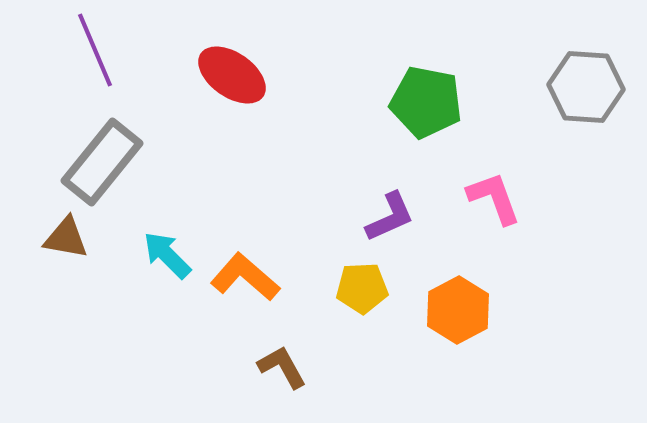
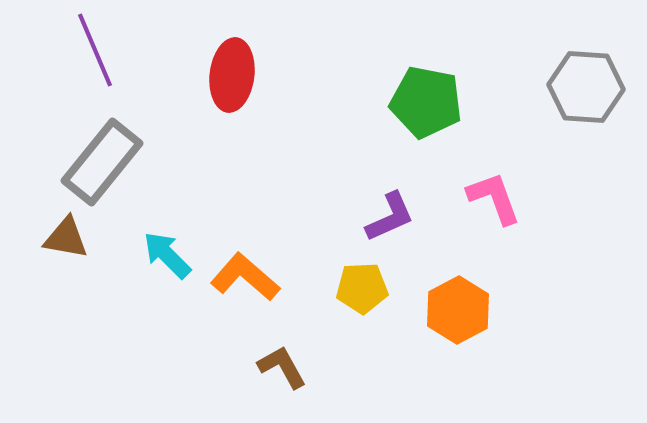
red ellipse: rotated 62 degrees clockwise
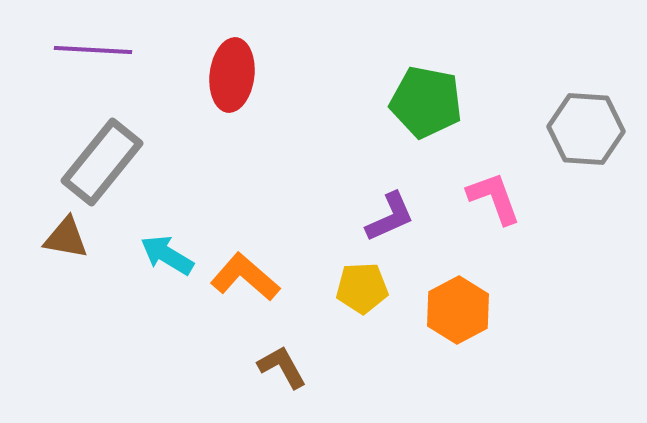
purple line: moved 2 px left; rotated 64 degrees counterclockwise
gray hexagon: moved 42 px down
cyan arrow: rotated 14 degrees counterclockwise
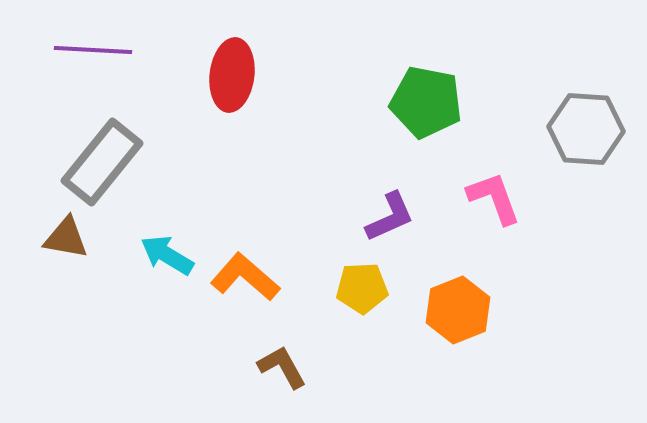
orange hexagon: rotated 6 degrees clockwise
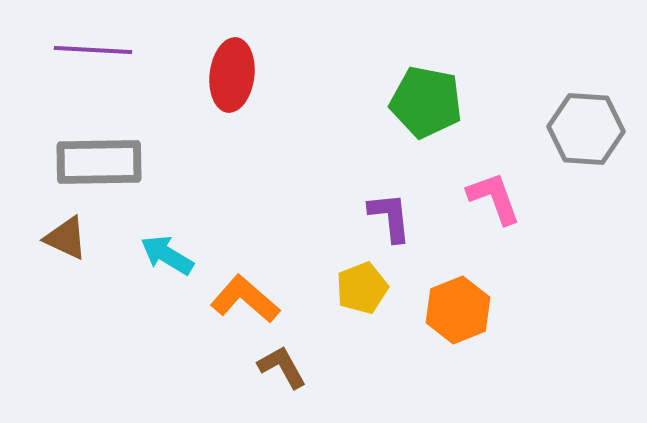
gray rectangle: moved 3 px left; rotated 50 degrees clockwise
purple L-shape: rotated 72 degrees counterclockwise
brown triangle: rotated 15 degrees clockwise
orange L-shape: moved 22 px down
yellow pentagon: rotated 18 degrees counterclockwise
